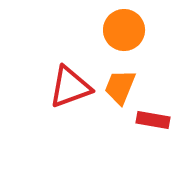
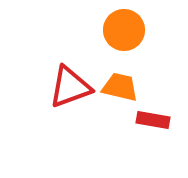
orange trapezoid: rotated 81 degrees clockwise
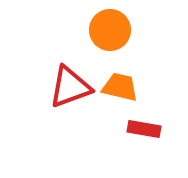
orange circle: moved 14 px left
red rectangle: moved 9 px left, 9 px down
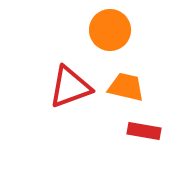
orange trapezoid: moved 6 px right
red rectangle: moved 2 px down
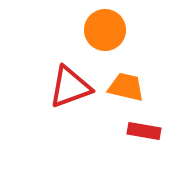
orange circle: moved 5 px left
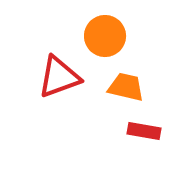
orange circle: moved 6 px down
red triangle: moved 11 px left, 10 px up
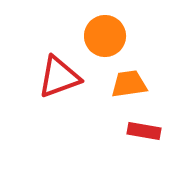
orange trapezoid: moved 3 px right, 3 px up; rotated 21 degrees counterclockwise
